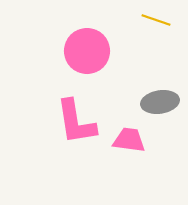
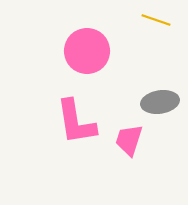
pink trapezoid: rotated 80 degrees counterclockwise
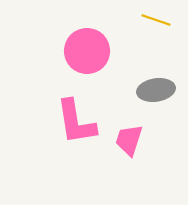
gray ellipse: moved 4 px left, 12 px up
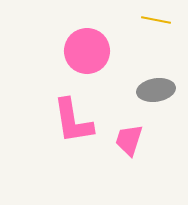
yellow line: rotated 8 degrees counterclockwise
pink L-shape: moved 3 px left, 1 px up
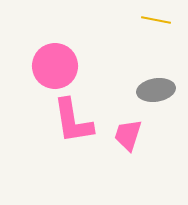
pink circle: moved 32 px left, 15 px down
pink trapezoid: moved 1 px left, 5 px up
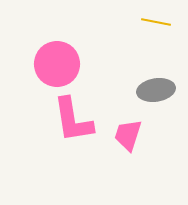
yellow line: moved 2 px down
pink circle: moved 2 px right, 2 px up
pink L-shape: moved 1 px up
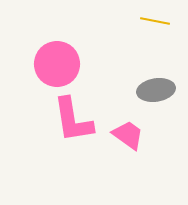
yellow line: moved 1 px left, 1 px up
pink trapezoid: rotated 108 degrees clockwise
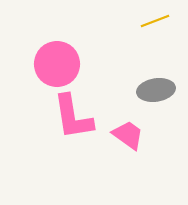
yellow line: rotated 32 degrees counterclockwise
pink L-shape: moved 3 px up
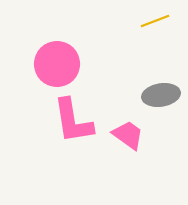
gray ellipse: moved 5 px right, 5 px down
pink L-shape: moved 4 px down
